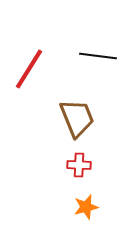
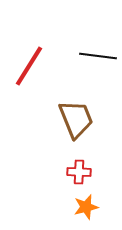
red line: moved 3 px up
brown trapezoid: moved 1 px left, 1 px down
red cross: moved 7 px down
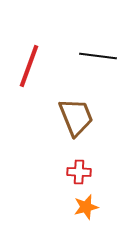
red line: rotated 12 degrees counterclockwise
brown trapezoid: moved 2 px up
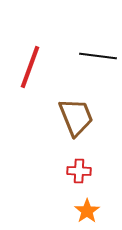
red line: moved 1 px right, 1 px down
red cross: moved 1 px up
orange star: moved 1 px right, 4 px down; rotated 20 degrees counterclockwise
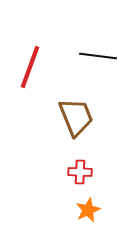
red cross: moved 1 px right, 1 px down
orange star: moved 1 px right, 1 px up; rotated 10 degrees clockwise
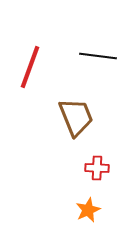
red cross: moved 17 px right, 4 px up
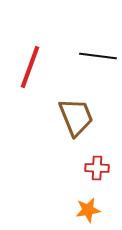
orange star: rotated 15 degrees clockwise
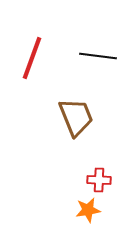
red line: moved 2 px right, 9 px up
red cross: moved 2 px right, 12 px down
